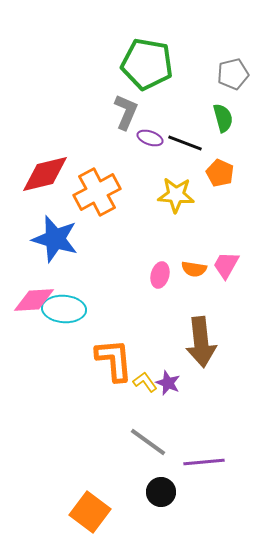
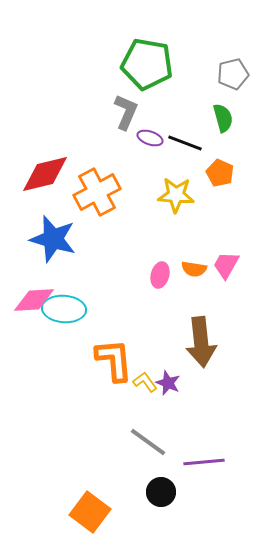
blue star: moved 2 px left
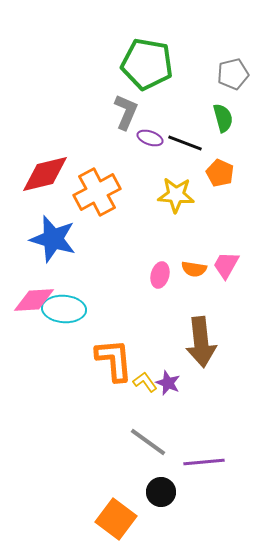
orange square: moved 26 px right, 7 px down
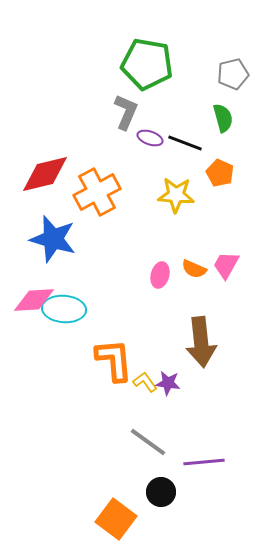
orange semicircle: rotated 15 degrees clockwise
purple star: rotated 15 degrees counterclockwise
